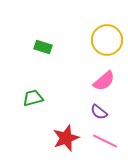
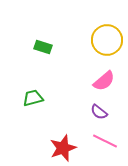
red star: moved 3 px left, 10 px down
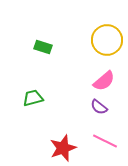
purple semicircle: moved 5 px up
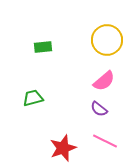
green rectangle: rotated 24 degrees counterclockwise
purple semicircle: moved 2 px down
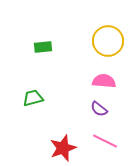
yellow circle: moved 1 px right, 1 px down
pink semicircle: rotated 135 degrees counterclockwise
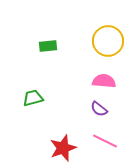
green rectangle: moved 5 px right, 1 px up
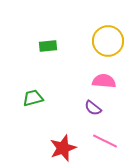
purple semicircle: moved 6 px left, 1 px up
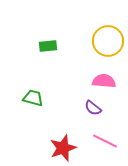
green trapezoid: rotated 30 degrees clockwise
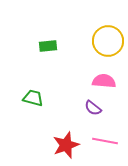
pink line: rotated 15 degrees counterclockwise
red star: moved 3 px right, 3 px up
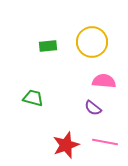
yellow circle: moved 16 px left, 1 px down
pink line: moved 1 px down
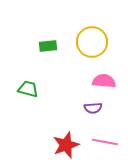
green trapezoid: moved 5 px left, 9 px up
purple semicircle: rotated 42 degrees counterclockwise
